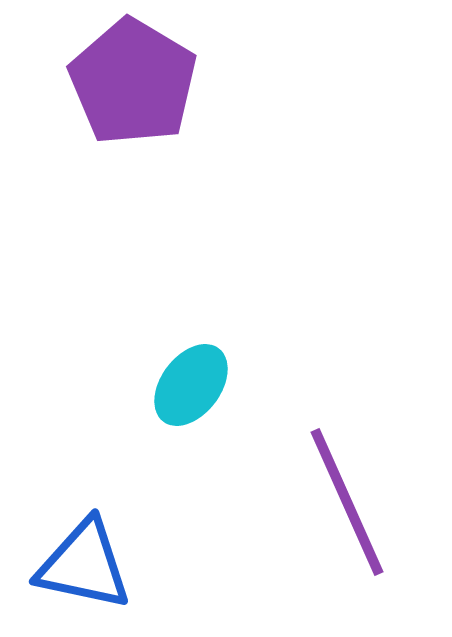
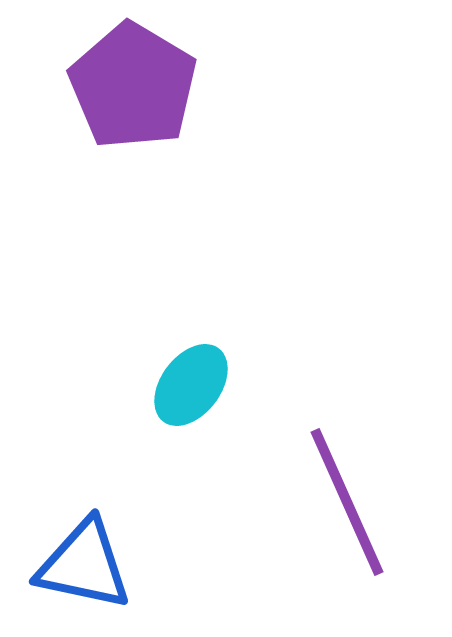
purple pentagon: moved 4 px down
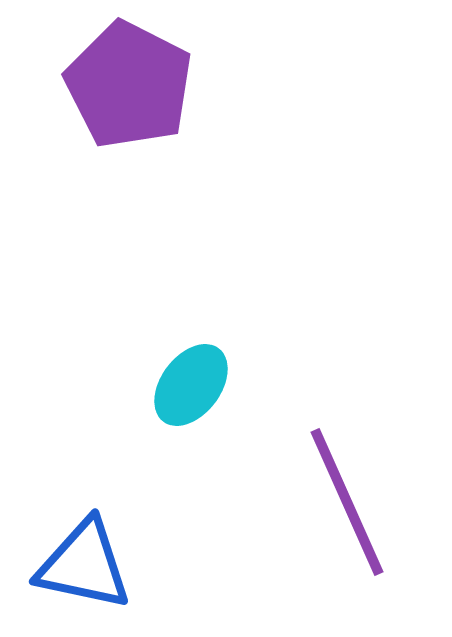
purple pentagon: moved 4 px left, 1 px up; rotated 4 degrees counterclockwise
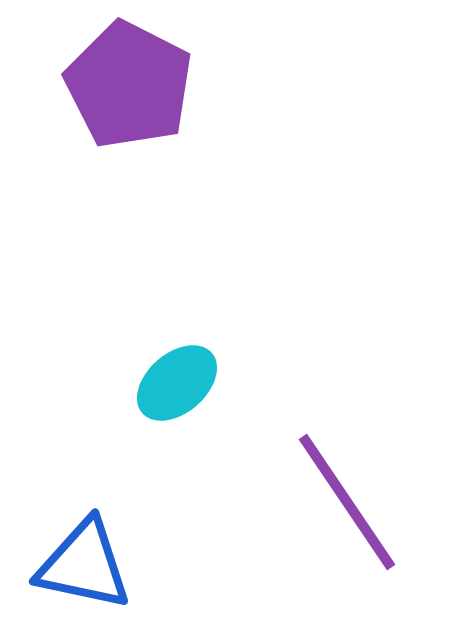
cyan ellipse: moved 14 px left, 2 px up; rotated 12 degrees clockwise
purple line: rotated 10 degrees counterclockwise
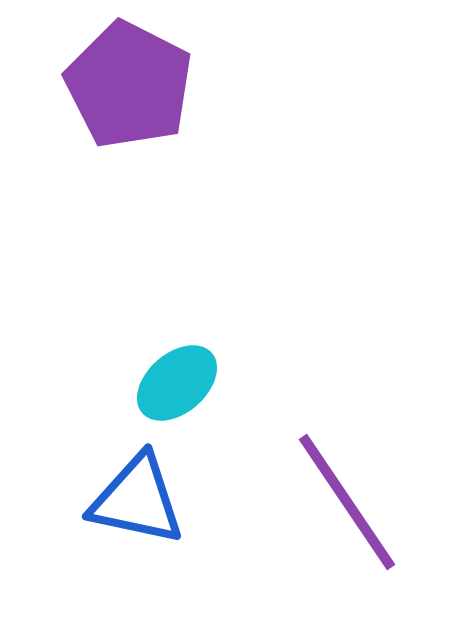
blue triangle: moved 53 px right, 65 px up
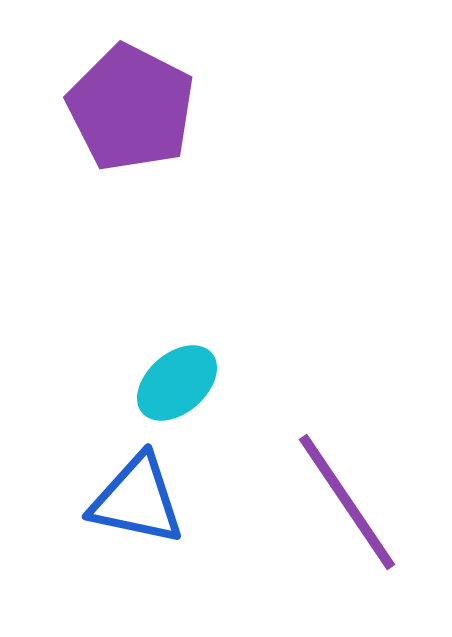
purple pentagon: moved 2 px right, 23 px down
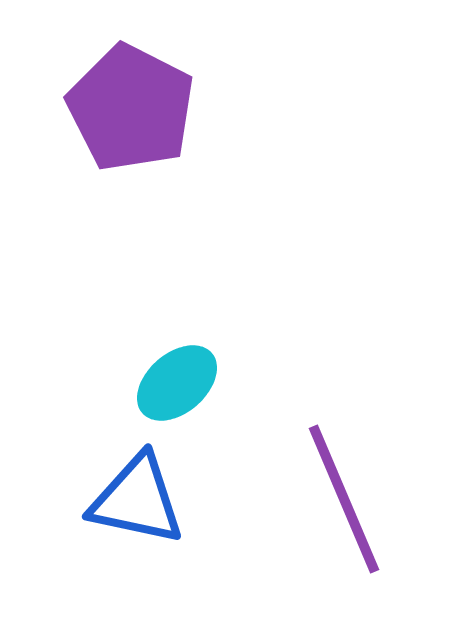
purple line: moved 3 px left, 3 px up; rotated 11 degrees clockwise
